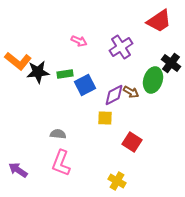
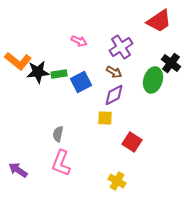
green rectangle: moved 6 px left
blue square: moved 4 px left, 3 px up
brown arrow: moved 17 px left, 20 px up
gray semicircle: rotated 84 degrees counterclockwise
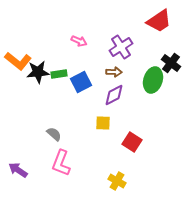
brown arrow: rotated 28 degrees counterclockwise
yellow square: moved 2 px left, 5 px down
gray semicircle: moved 4 px left; rotated 119 degrees clockwise
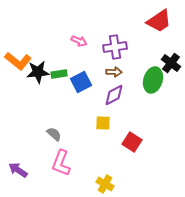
purple cross: moved 6 px left; rotated 25 degrees clockwise
yellow cross: moved 12 px left, 3 px down
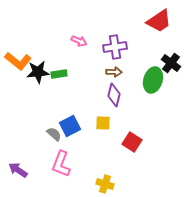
blue square: moved 11 px left, 44 px down
purple diamond: rotated 50 degrees counterclockwise
pink L-shape: moved 1 px down
yellow cross: rotated 12 degrees counterclockwise
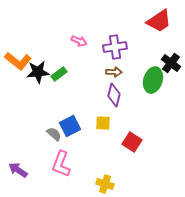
green rectangle: rotated 28 degrees counterclockwise
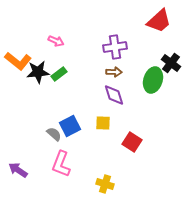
red trapezoid: rotated 8 degrees counterclockwise
pink arrow: moved 23 px left
purple diamond: rotated 30 degrees counterclockwise
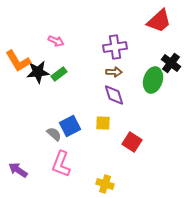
orange L-shape: rotated 20 degrees clockwise
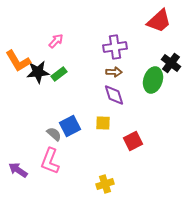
pink arrow: rotated 70 degrees counterclockwise
red square: moved 1 px right, 1 px up; rotated 30 degrees clockwise
pink L-shape: moved 11 px left, 3 px up
yellow cross: rotated 36 degrees counterclockwise
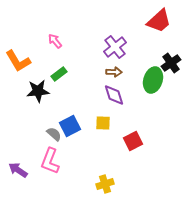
pink arrow: moved 1 px left; rotated 84 degrees counterclockwise
purple cross: rotated 30 degrees counterclockwise
black cross: rotated 18 degrees clockwise
black star: moved 19 px down
